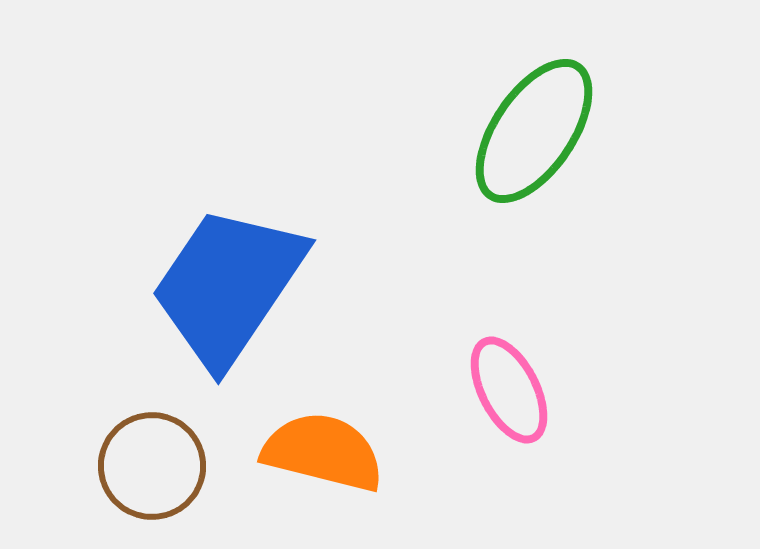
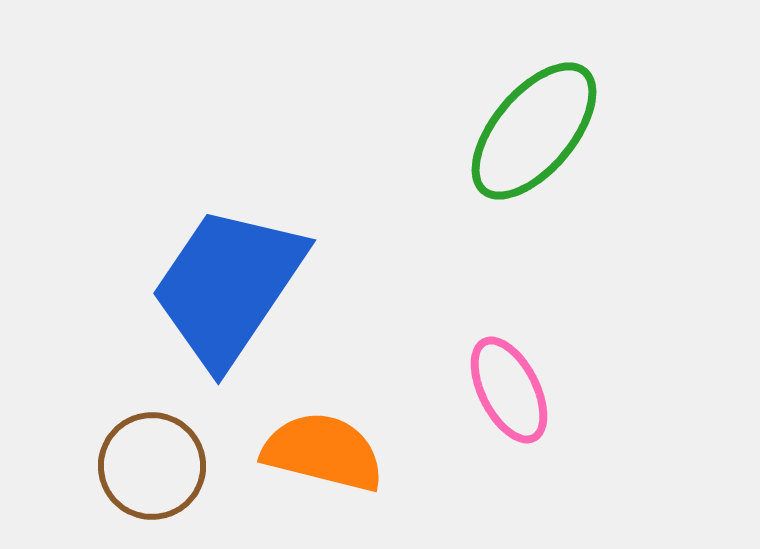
green ellipse: rotated 6 degrees clockwise
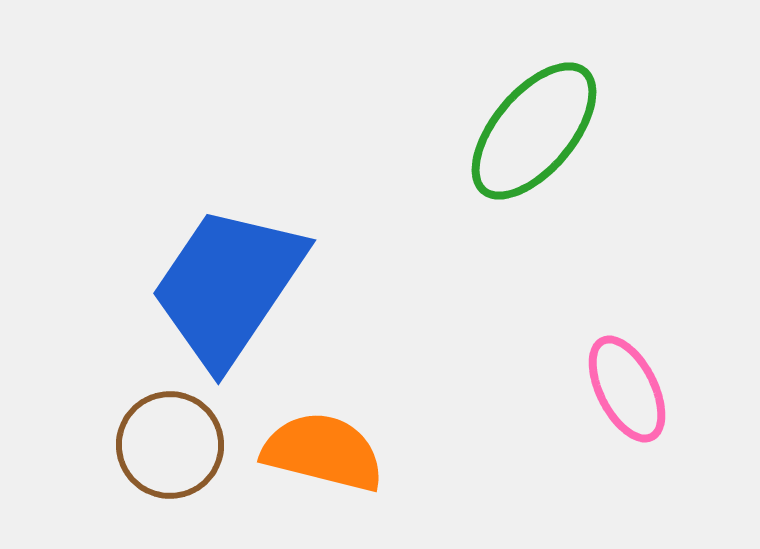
pink ellipse: moved 118 px right, 1 px up
brown circle: moved 18 px right, 21 px up
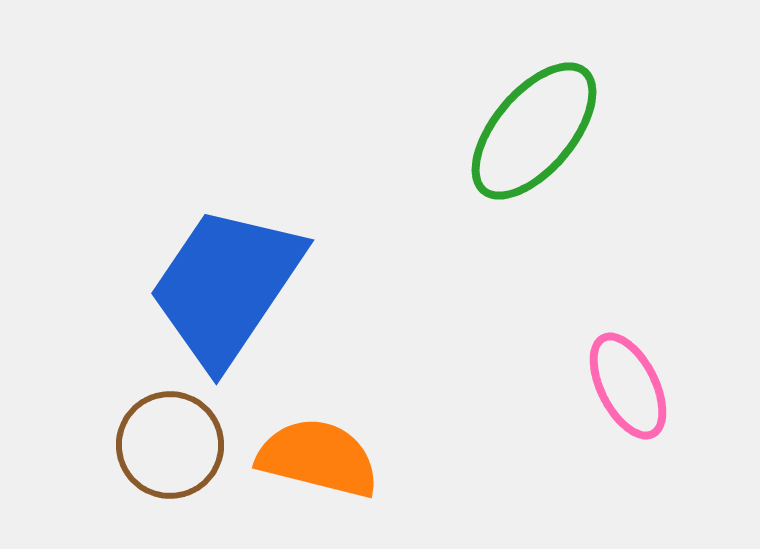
blue trapezoid: moved 2 px left
pink ellipse: moved 1 px right, 3 px up
orange semicircle: moved 5 px left, 6 px down
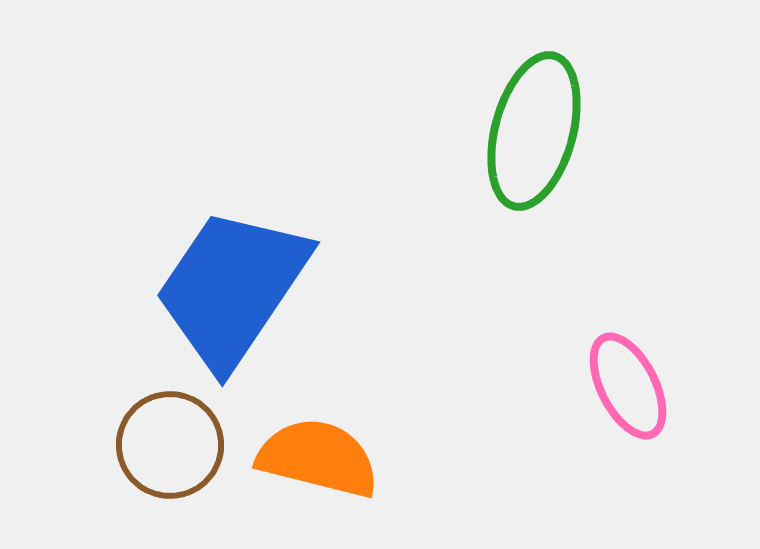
green ellipse: rotated 25 degrees counterclockwise
blue trapezoid: moved 6 px right, 2 px down
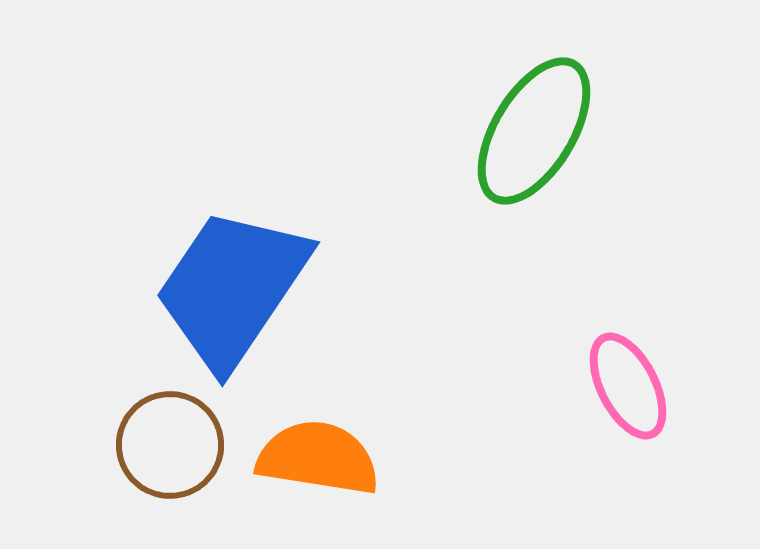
green ellipse: rotated 16 degrees clockwise
orange semicircle: rotated 5 degrees counterclockwise
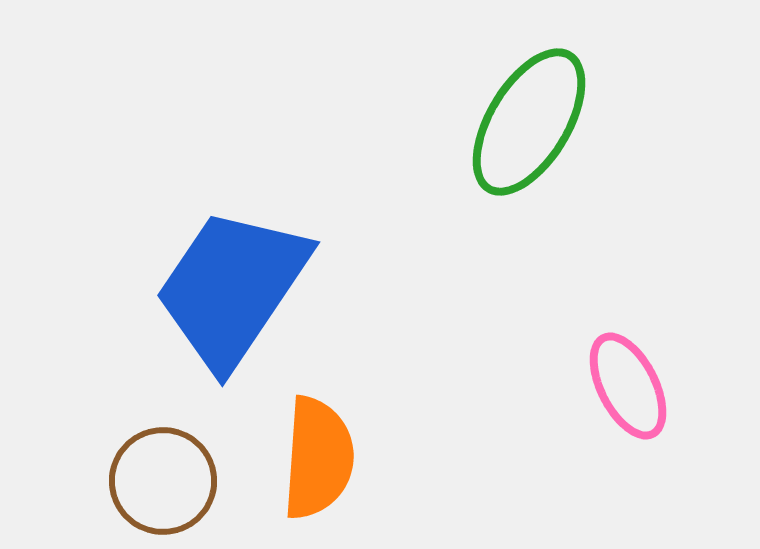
green ellipse: moved 5 px left, 9 px up
brown circle: moved 7 px left, 36 px down
orange semicircle: rotated 85 degrees clockwise
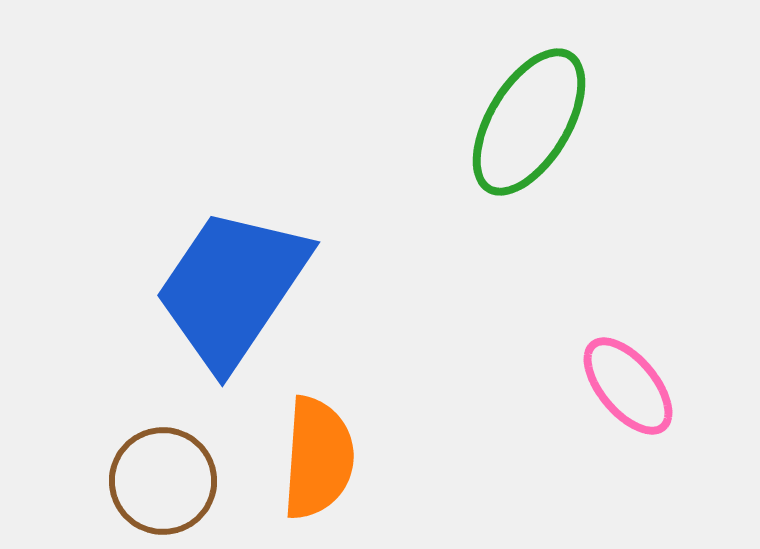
pink ellipse: rotated 13 degrees counterclockwise
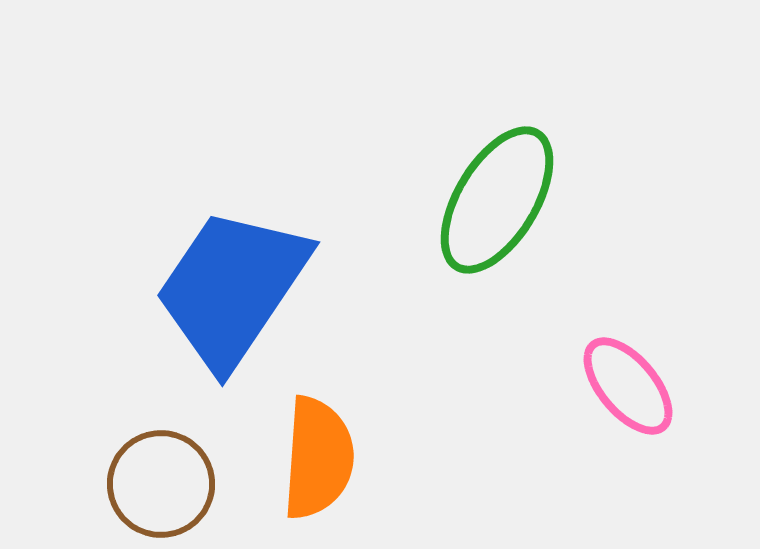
green ellipse: moved 32 px left, 78 px down
brown circle: moved 2 px left, 3 px down
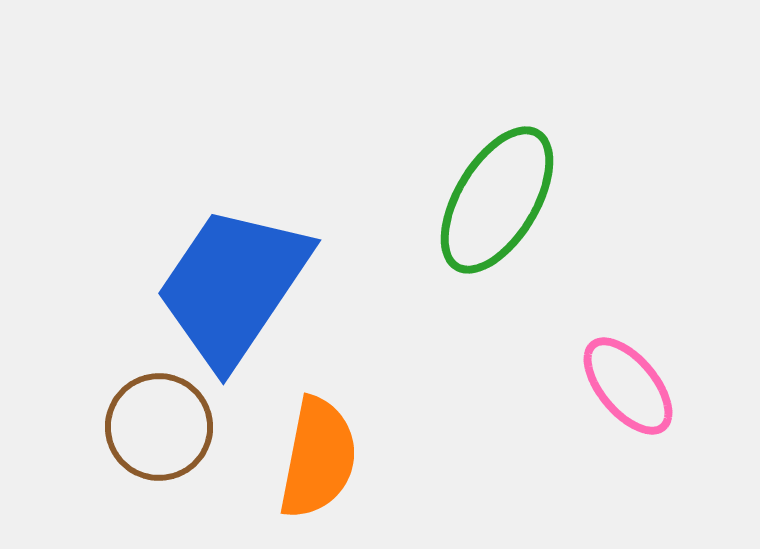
blue trapezoid: moved 1 px right, 2 px up
orange semicircle: rotated 7 degrees clockwise
brown circle: moved 2 px left, 57 px up
